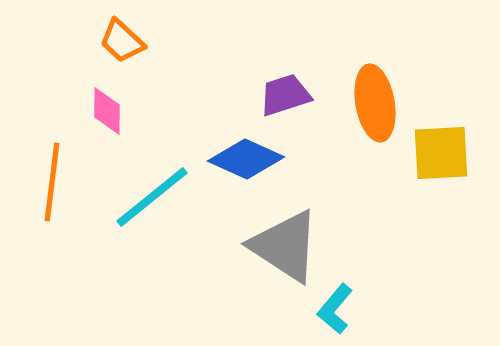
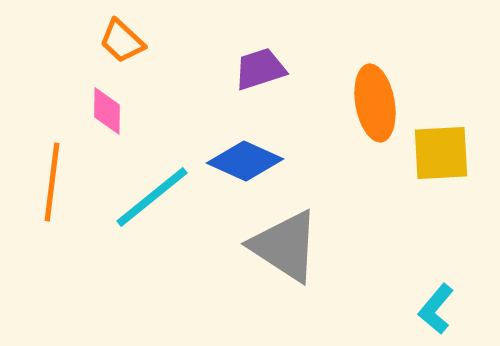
purple trapezoid: moved 25 px left, 26 px up
blue diamond: moved 1 px left, 2 px down
cyan L-shape: moved 101 px right
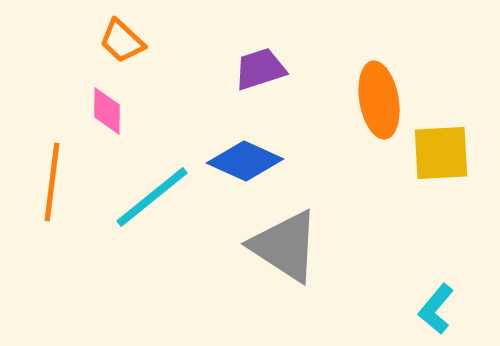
orange ellipse: moved 4 px right, 3 px up
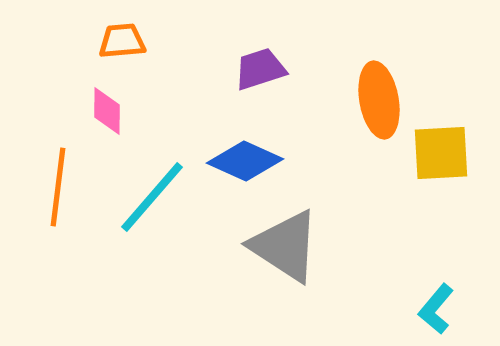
orange trapezoid: rotated 132 degrees clockwise
orange line: moved 6 px right, 5 px down
cyan line: rotated 10 degrees counterclockwise
